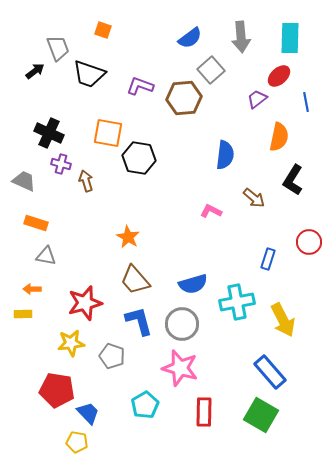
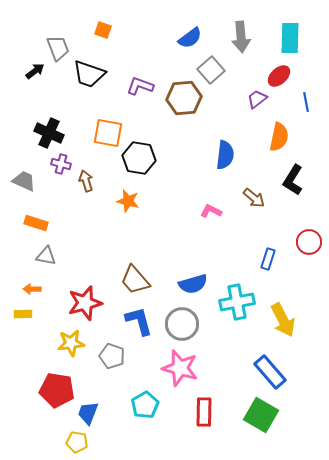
orange star at (128, 237): moved 36 px up; rotated 15 degrees counterclockwise
blue trapezoid at (88, 413): rotated 115 degrees counterclockwise
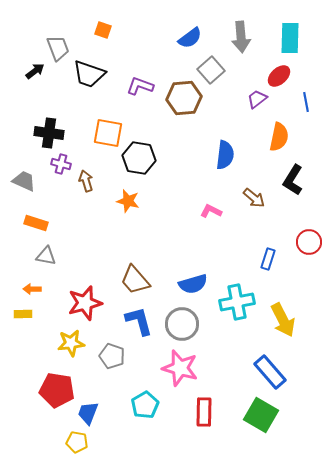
black cross at (49, 133): rotated 16 degrees counterclockwise
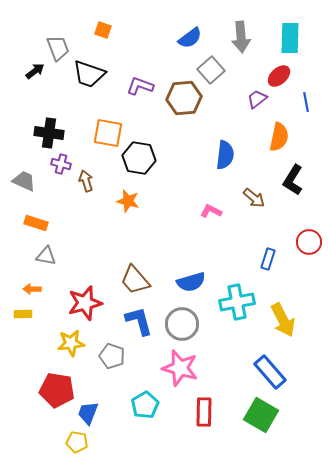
blue semicircle at (193, 284): moved 2 px left, 2 px up
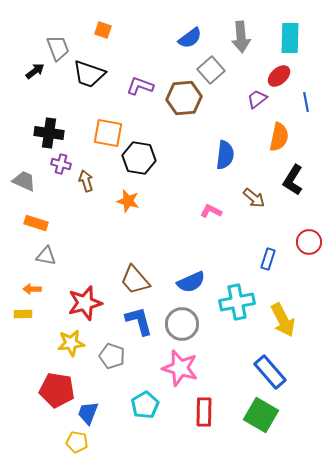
blue semicircle at (191, 282): rotated 8 degrees counterclockwise
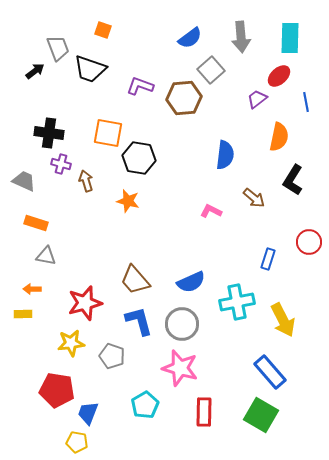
black trapezoid at (89, 74): moved 1 px right, 5 px up
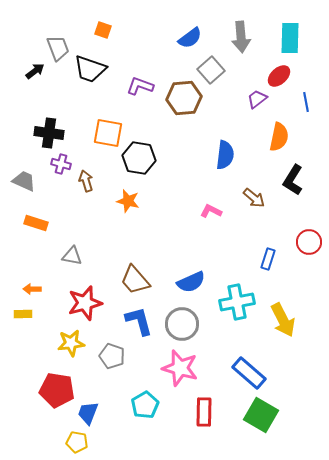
gray triangle at (46, 256): moved 26 px right
blue rectangle at (270, 372): moved 21 px left, 1 px down; rotated 8 degrees counterclockwise
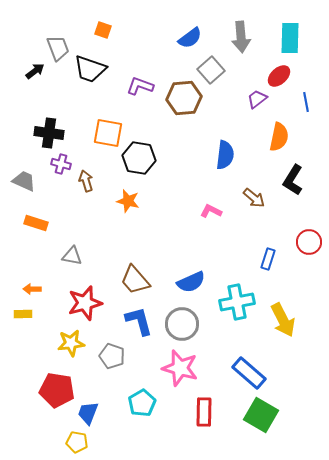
cyan pentagon at (145, 405): moved 3 px left, 2 px up
